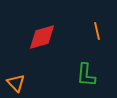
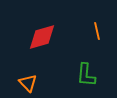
orange triangle: moved 12 px right
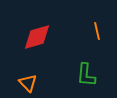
red diamond: moved 5 px left
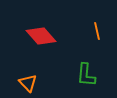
red diamond: moved 4 px right, 1 px up; rotated 64 degrees clockwise
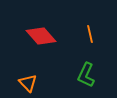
orange line: moved 7 px left, 3 px down
green L-shape: rotated 20 degrees clockwise
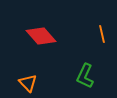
orange line: moved 12 px right
green L-shape: moved 1 px left, 1 px down
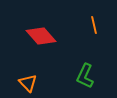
orange line: moved 8 px left, 9 px up
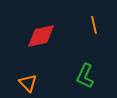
red diamond: rotated 60 degrees counterclockwise
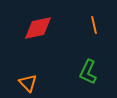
red diamond: moved 3 px left, 8 px up
green L-shape: moved 3 px right, 4 px up
